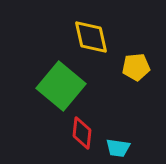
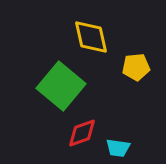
red diamond: rotated 64 degrees clockwise
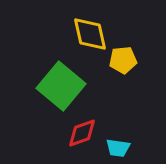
yellow diamond: moved 1 px left, 3 px up
yellow pentagon: moved 13 px left, 7 px up
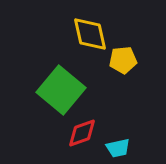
green square: moved 4 px down
cyan trapezoid: rotated 20 degrees counterclockwise
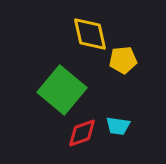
green square: moved 1 px right
cyan trapezoid: moved 22 px up; rotated 20 degrees clockwise
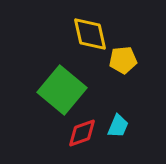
cyan trapezoid: rotated 75 degrees counterclockwise
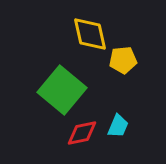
red diamond: rotated 8 degrees clockwise
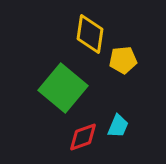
yellow diamond: rotated 21 degrees clockwise
green square: moved 1 px right, 2 px up
red diamond: moved 1 px right, 4 px down; rotated 8 degrees counterclockwise
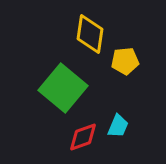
yellow pentagon: moved 2 px right, 1 px down
